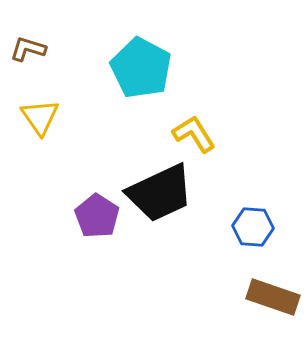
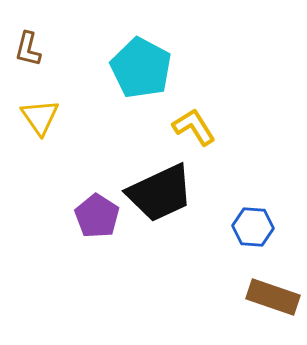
brown L-shape: rotated 93 degrees counterclockwise
yellow L-shape: moved 7 px up
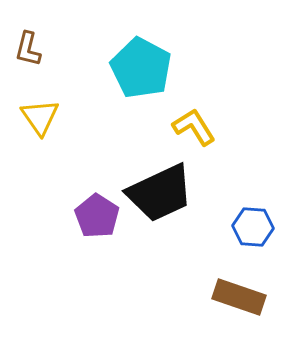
brown rectangle: moved 34 px left
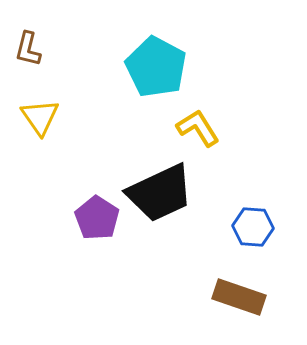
cyan pentagon: moved 15 px right, 1 px up
yellow L-shape: moved 4 px right, 1 px down
purple pentagon: moved 2 px down
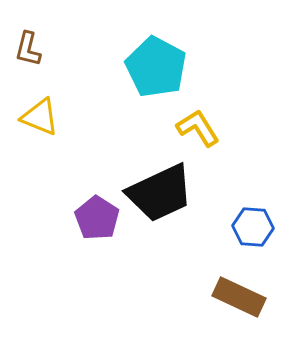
yellow triangle: rotated 33 degrees counterclockwise
brown rectangle: rotated 6 degrees clockwise
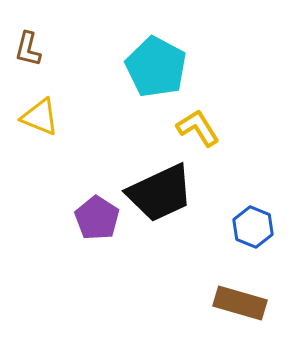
blue hexagon: rotated 18 degrees clockwise
brown rectangle: moved 1 px right, 6 px down; rotated 9 degrees counterclockwise
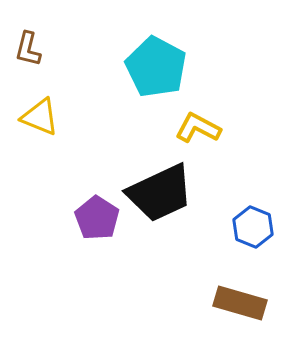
yellow L-shape: rotated 30 degrees counterclockwise
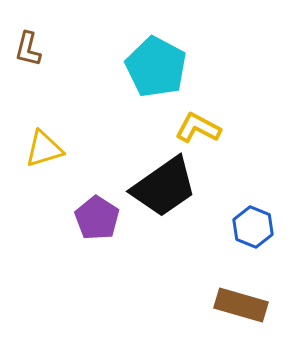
yellow triangle: moved 4 px right, 32 px down; rotated 39 degrees counterclockwise
black trapezoid: moved 4 px right, 6 px up; rotated 10 degrees counterclockwise
brown rectangle: moved 1 px right, 2 px down
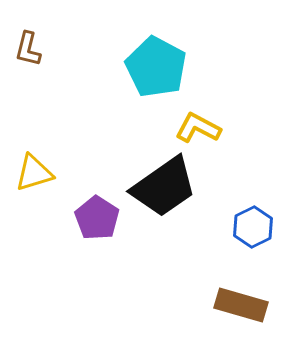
yellow triangle: moved 10 px left, 24 px down
blue hexagon: rotated 12 degrees clockwise
